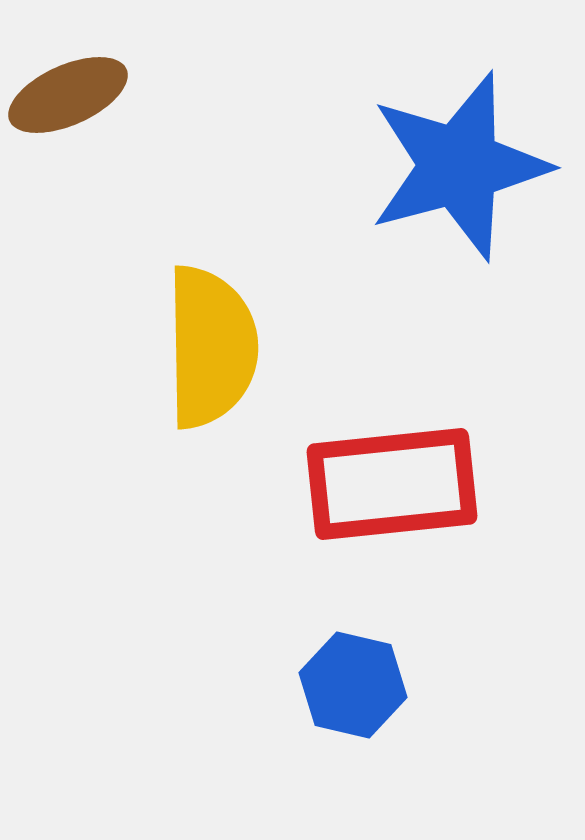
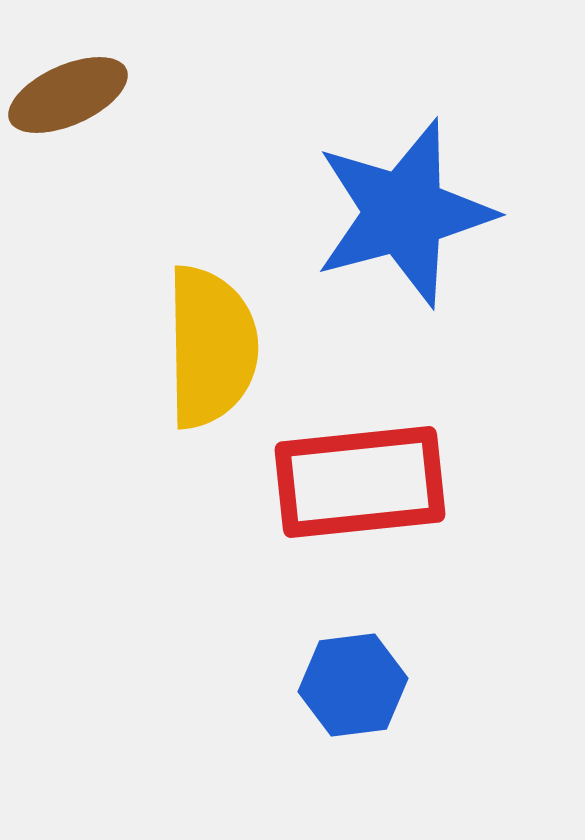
blue star: moved 55 px left, 47 px down
red rectangle: moved 32 px left, 2 px up
blue hexagon: rotated 20 degrees counterclockwise
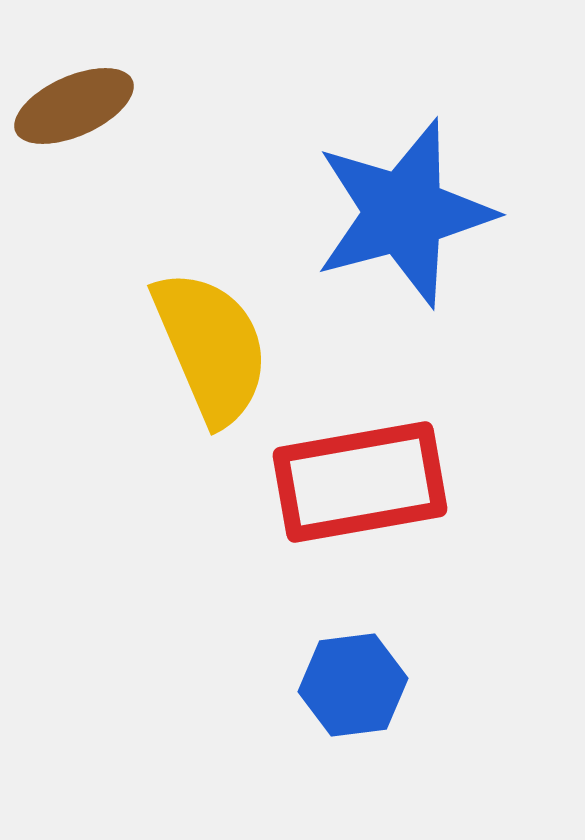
brown ellipse: moved 6 px right, 11 px down
yellow semicircle: rotated 22 degrees counterclockwise
red rectangle: rotated 4 degrees counterclockwise
